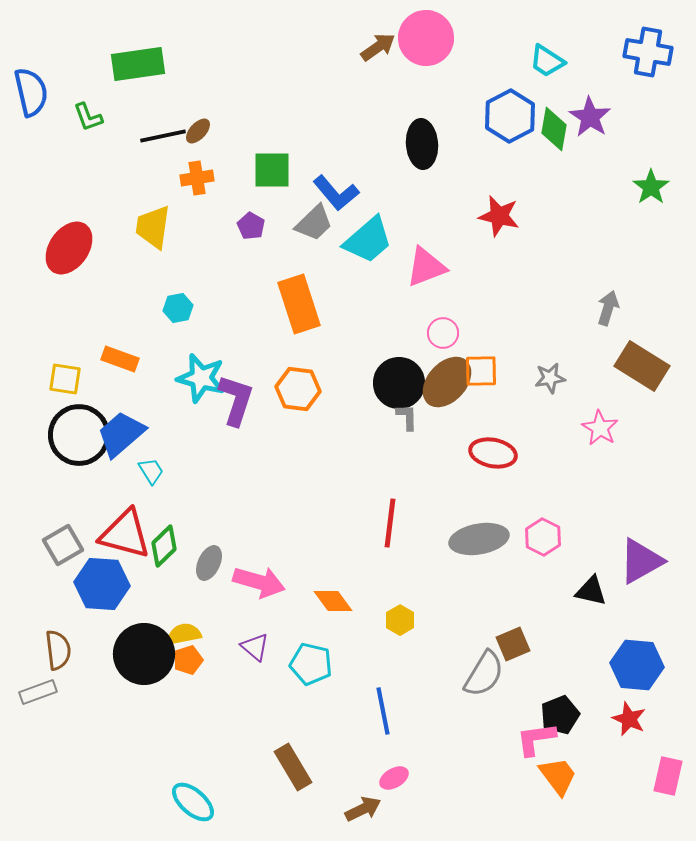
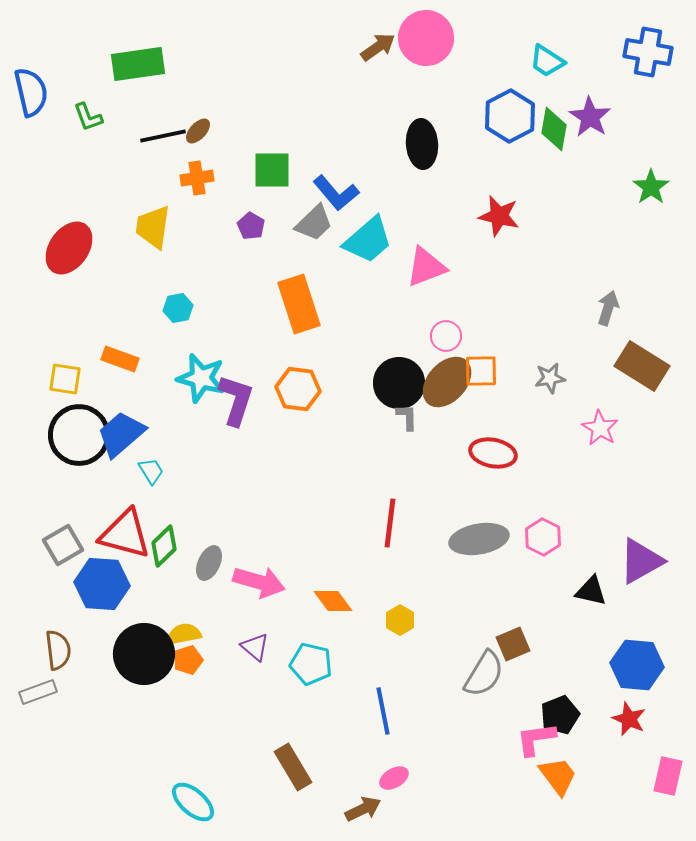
pink circle at (443, 333): moved 3 px right, 3 px down
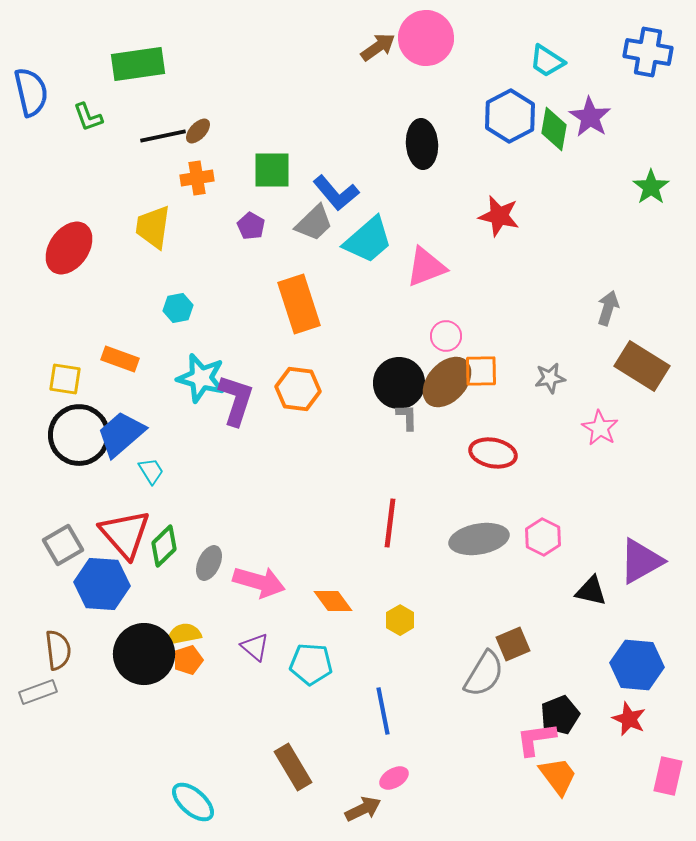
red triangle at (125, 534): rotated 34 degrees clockwise
cyan pentagon at (311, 664): rotated 9 degrees counterclockwise
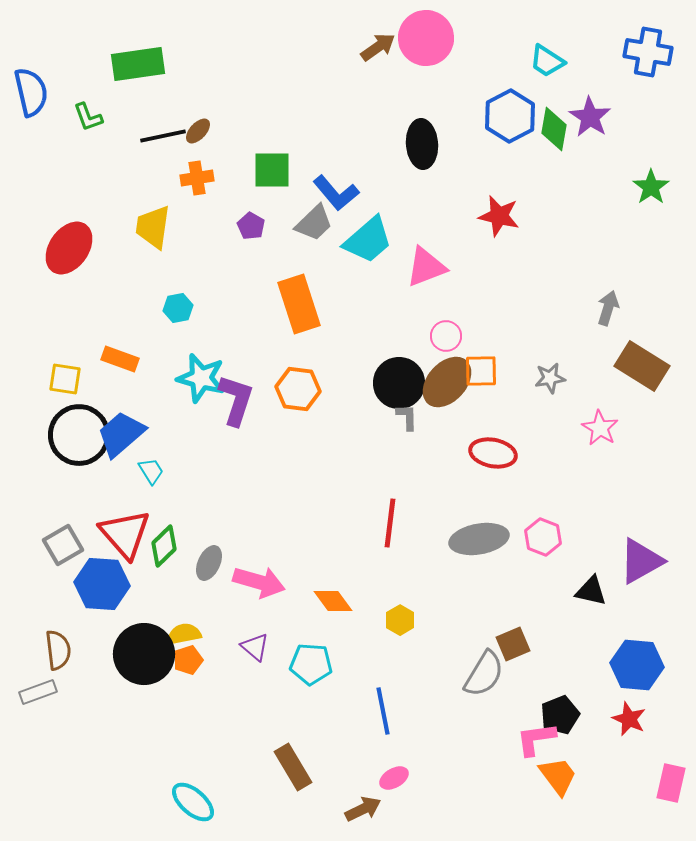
pink hexagon at (543, 537): rotated 6 degrees counterclockwise
pink rectangle at (668, 776): moved 3 px right, 7 px down
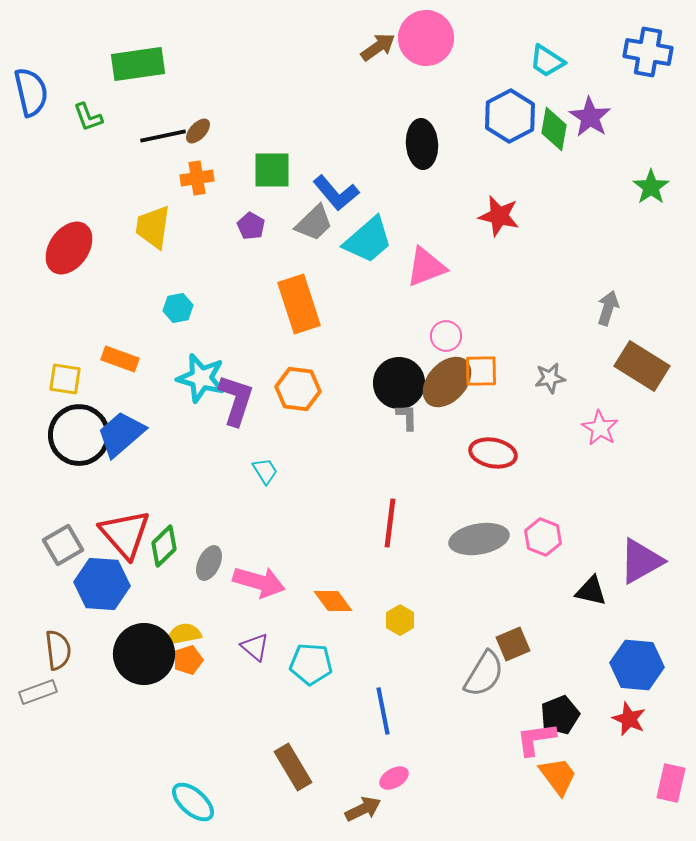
cyan trapezoid at (151, 471): moved 114 px right
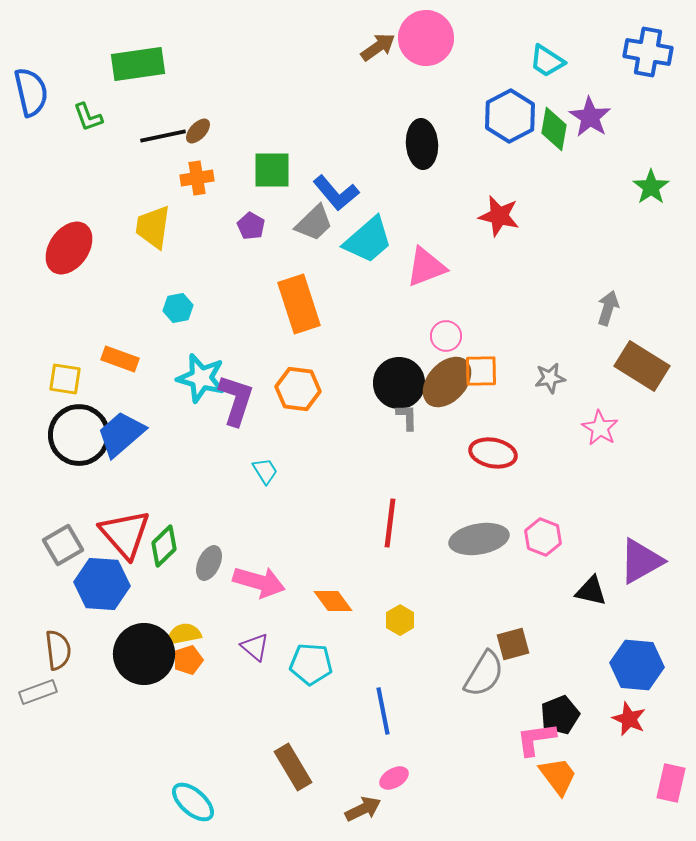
brown square at (513, 644): rotated 8 degrees clockwise
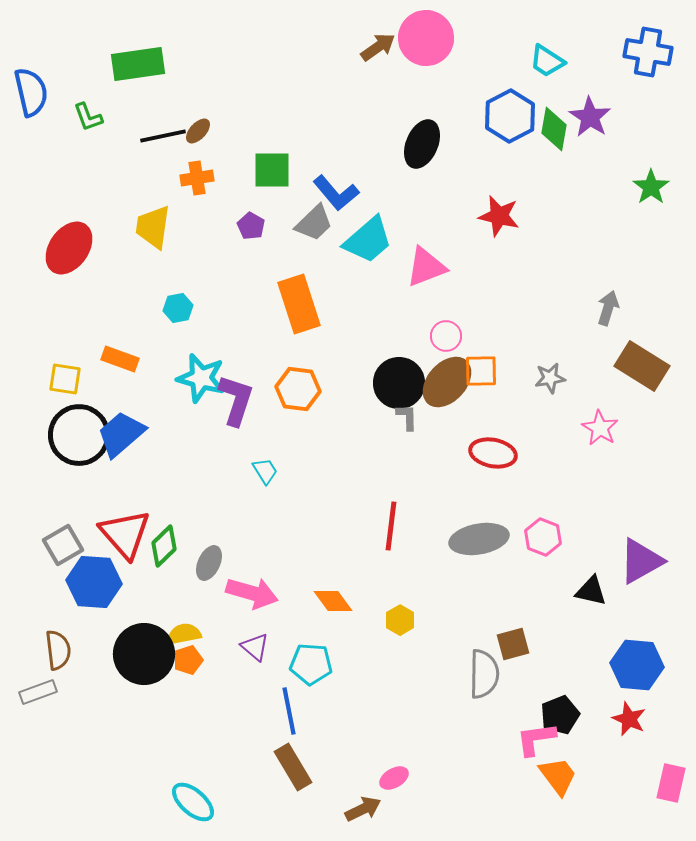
black ellipse at (422, 144): rotated 27 degrees clockwise
red line at (390, 523): moved 1 px right, 3 px down
pink arrow at (259, 582): moved 7 px left, 11 px down
blue hexagon at (102, 584): moved 8 px left, 2 px up
gray semicircle at (484, 674): rotated 30 degrees counterclockwise
blue line at (383, 711): moved 94 px left
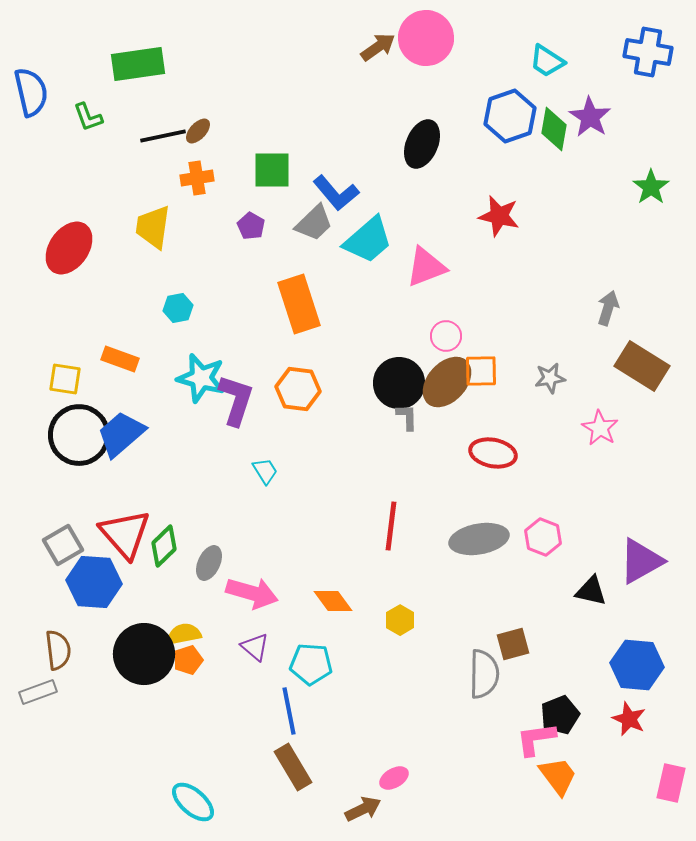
blue hexagon at (510, 116): rotated 9 degrees clockwise
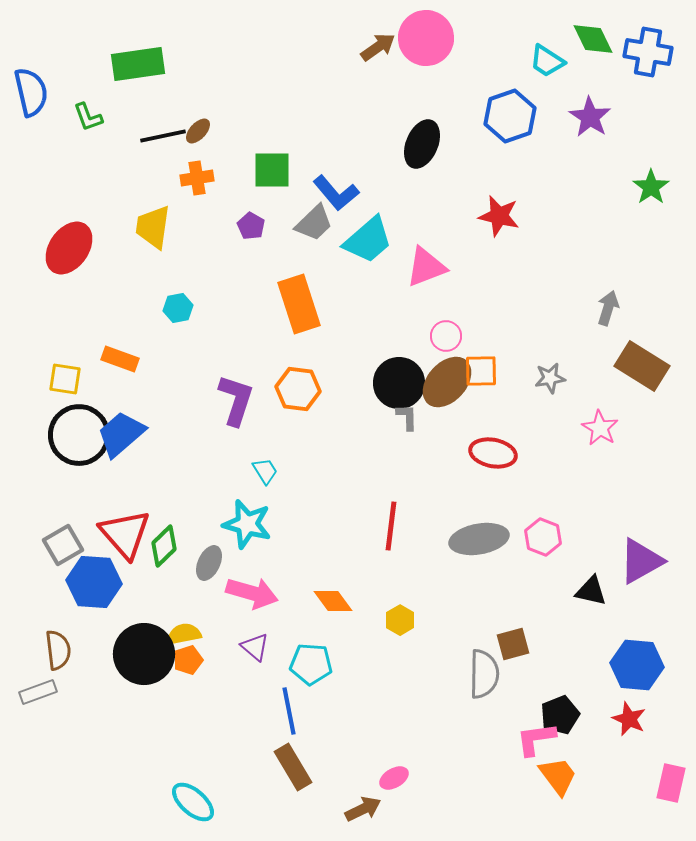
green diamond at (554, 129): moved 39 px right, 90 px up; rotated 36 degrees counterclockwise
cyan star at (201, 378): moved 46 px right, 146 px down
